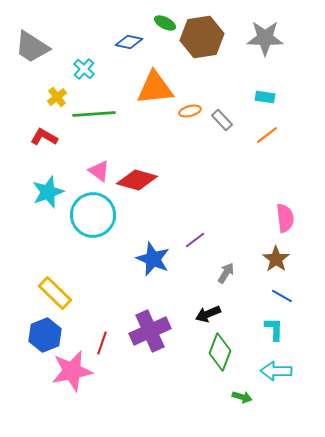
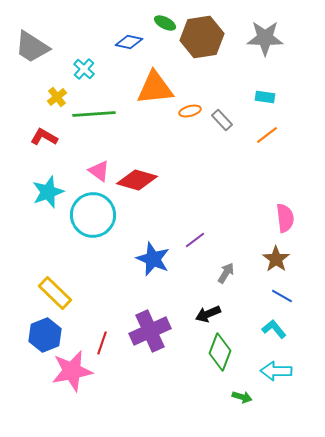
cyan L-shape: rotated 40 degrees counterclockwise
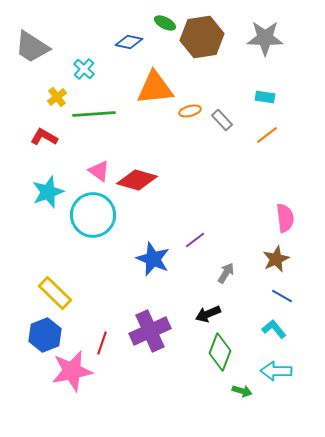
brown star: rotated 12 degrees clockwise
green arrow: moved 6 px up
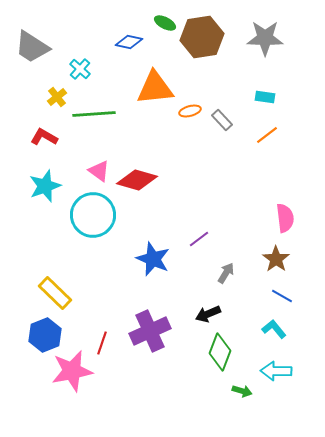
cyan cross: moved 4 px left
cyan star: moved 3 px left, 6 px up
purple line: moved 4 px right, 1 px up
brown star: rotated 12 degrees counterclockwise
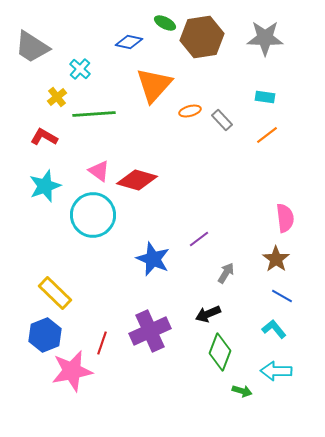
orange triangle: moved 1 px left, 3 px up; rotated 42 degrees counterclockwise
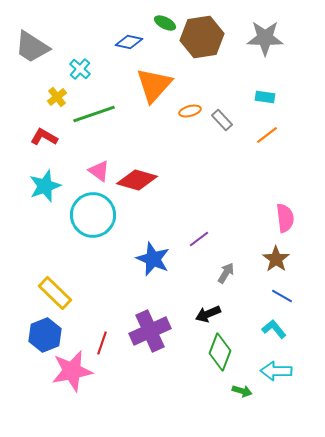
green line: rotated 15 degrees counterclockwise
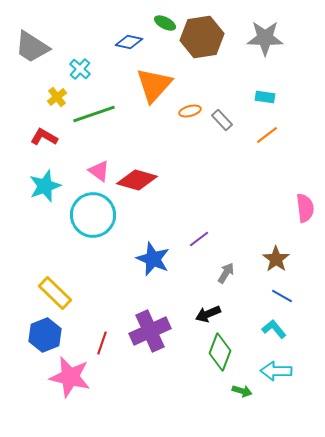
pink semicircle: moved 20 px right, 10 px up
pink star: moved 2 px left, 6 px down; rotated 24 degrees clockwise
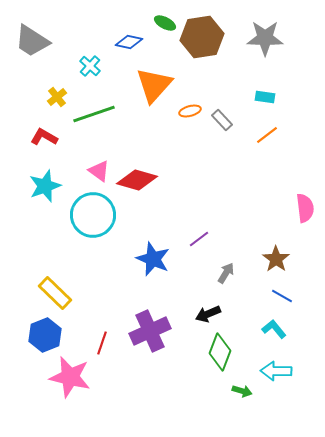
gray trapezoid: moved 6 px up
cyan cross: moved 10 px right, 3 px up
